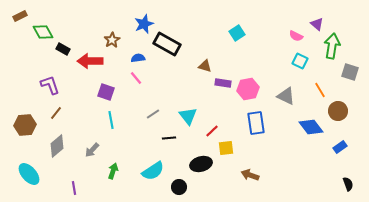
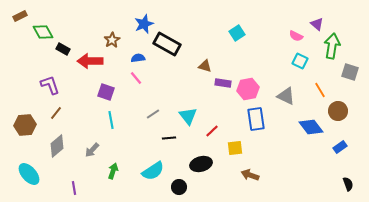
blue rectangle at (256, 123): moved 4 px up
yellow square at (226, 148): moved 9 px right
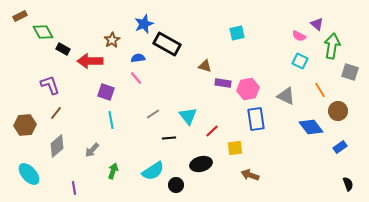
cyan square at (237, 33): rotated 21 degrees clockwise
pink semicircle at (296, 36): moved 3 px right
black circle at (179, 187): moved 3 px left, 2 px up
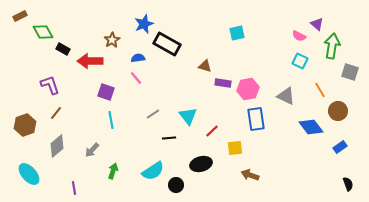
brown hexagon at (25, 125): rotated 15 degrees counterclockwise
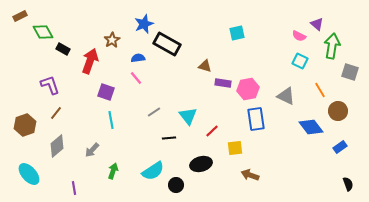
red arrow at (90, 61): rotated 110 degrees clockwise
gray line at (153, 114): moved 1 px right, 2 px up
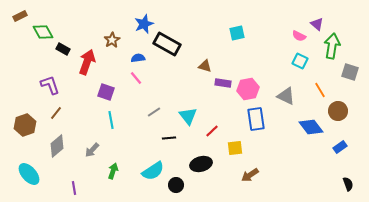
red arrow at (90, 61): moved 3 px left, 1 px down
brown arrow at (250, 175): rotated 54 degrees counterclockwise
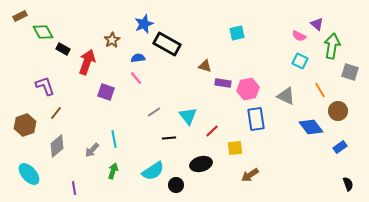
purple L-shape at (50, 85): moved 5 px left, 1 px down
cyan line at (111, 120): moved 3 px right, 19 px down
